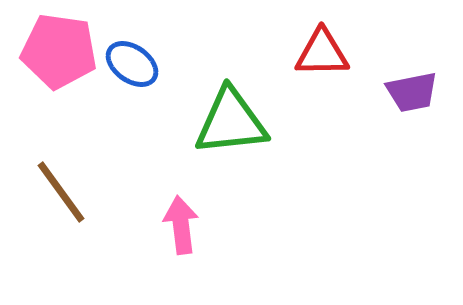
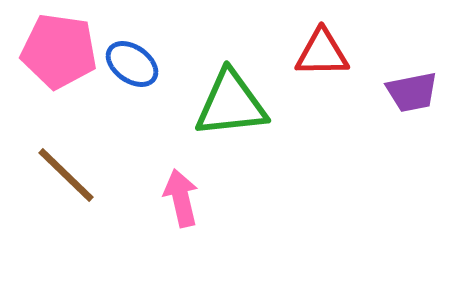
green triangle: moved 18 px up
brown line: moved 5 px right, 17 px up; rotated 10 degrees counterclockwise
pink arrow: moved 27 px up; rotated 6 degrees counterclockwise
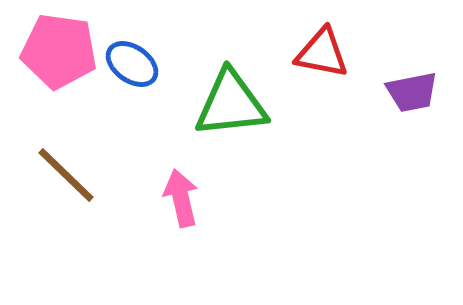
red triangle: rotated 12 degrees clockwise
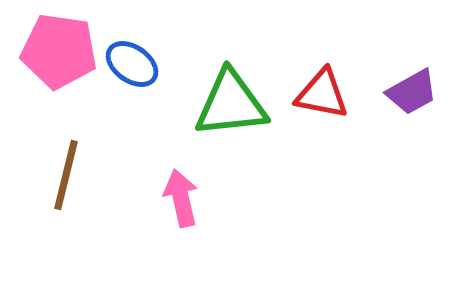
red triangle: moved 41 px down
purple trapezoid: rotated 18 degrees counterclockwise
brown line: rotated 60 degrees clockwise
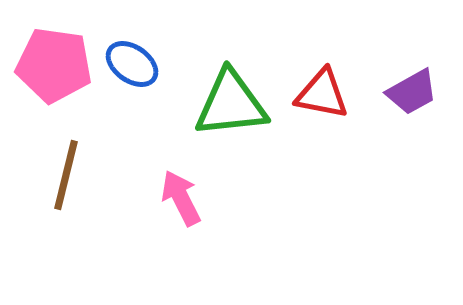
pink pentagon: moved 5 px left, 14 px down
pink arrow: rotated 14 degrees counterclockwise
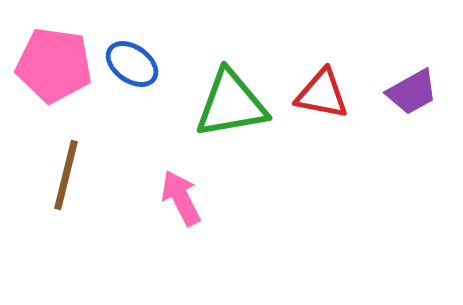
green triangle: rotated 4 degrees counterclockwise
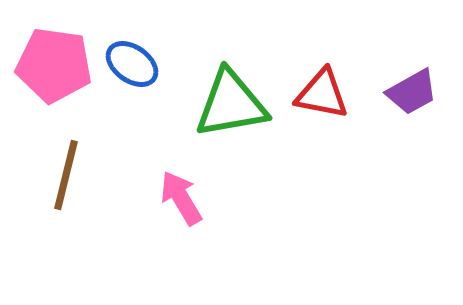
pink arrow: rotated 4 degrees counterclockwise
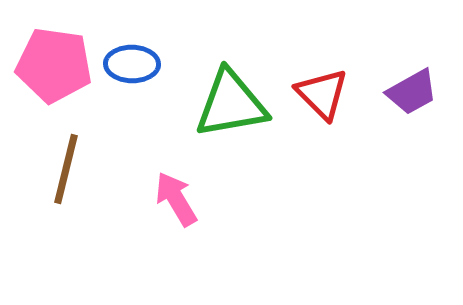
blue ellipse: rotated 34 degrees counterclockwise
red triangle: rotated 34 degrees clockwise
brown line: moved 6 px up
pink arrow: moved 5 px left, 1 px down
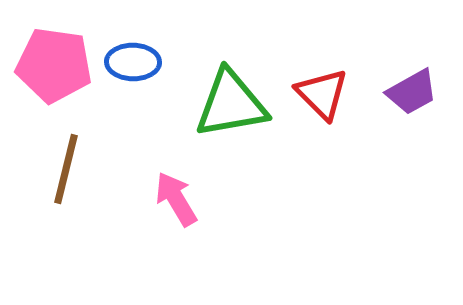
blue ellipse: moved 1 px right, 2 px up
